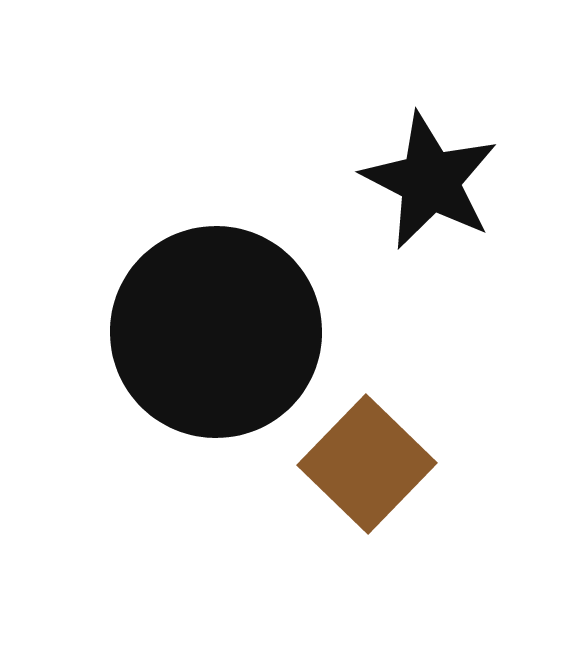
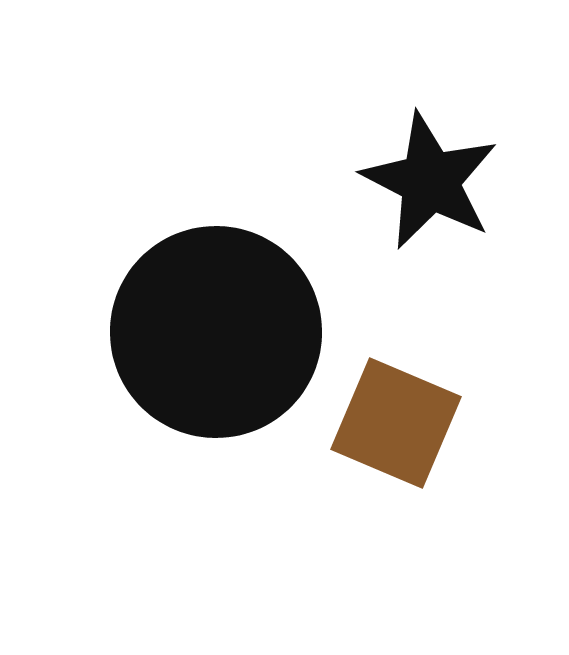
brown square: moved 29 px right, 41 px up; rotated 21 degrees counterclockwise
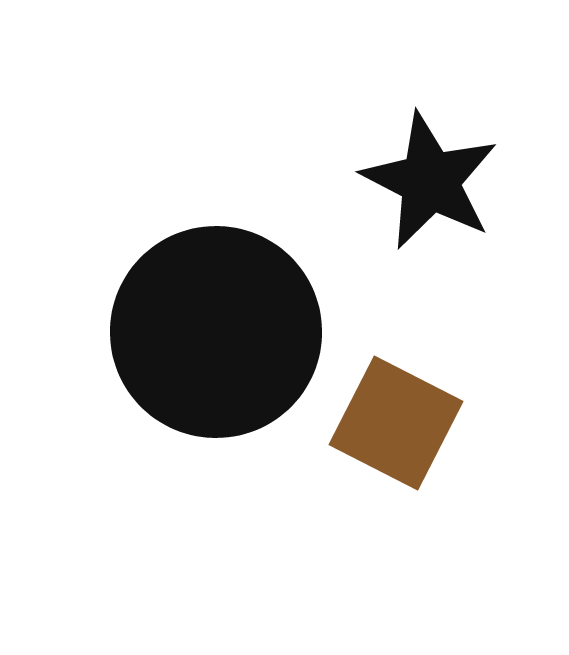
brown square: rotated 4 degrees clockwise
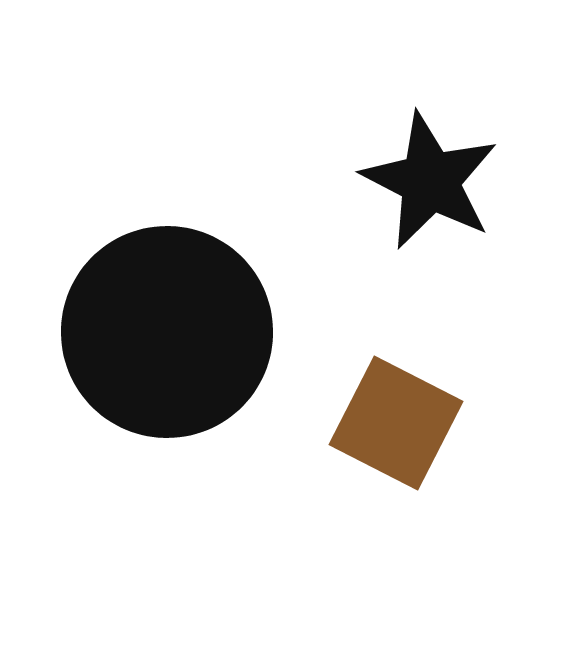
black circle: moved 49 px left
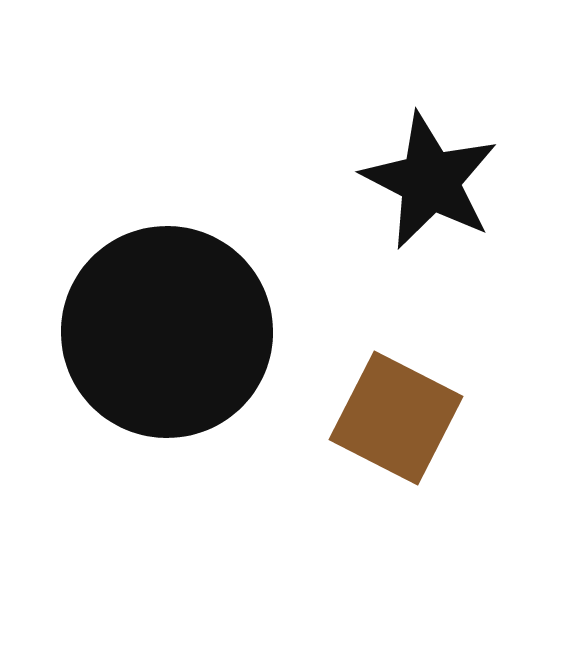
brown square: moved 5 px up
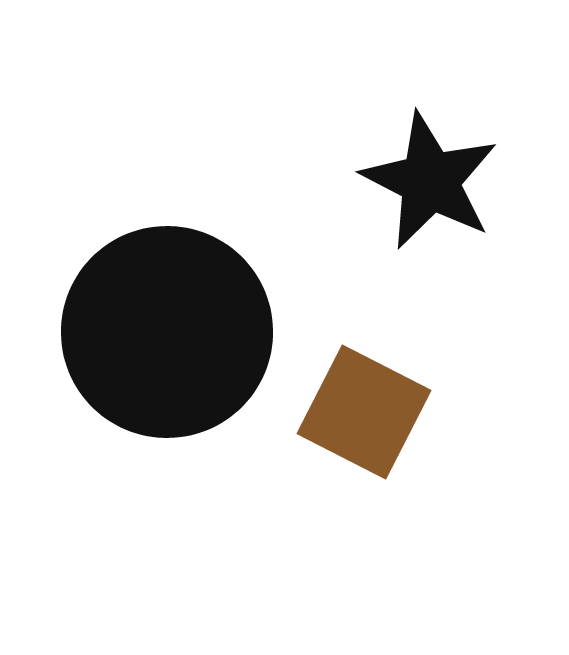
brown square: moved 32 px left, 6 px up
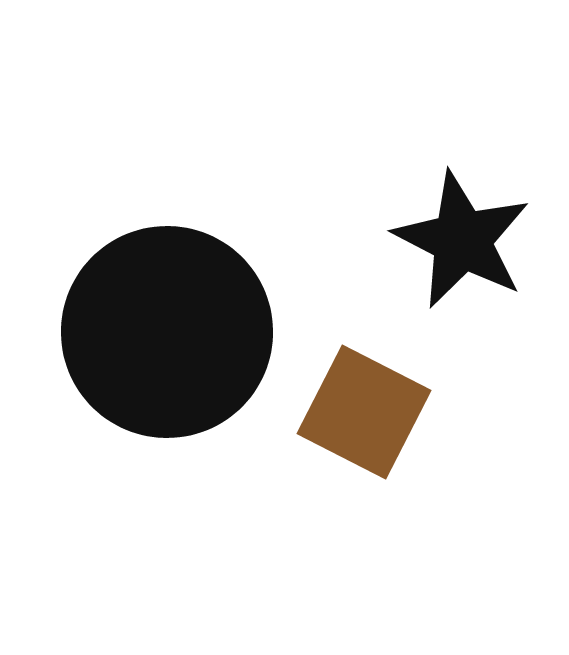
black star: moved 32 px right, 59 px down
